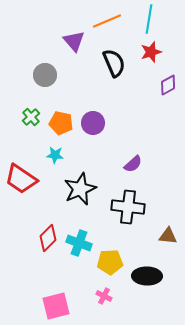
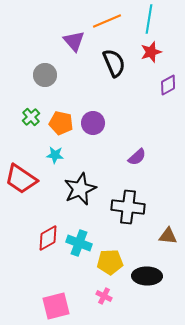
purple semicircle: moved 4 px right, 7 px up
red diamond: rotated 16 degrees clockwise
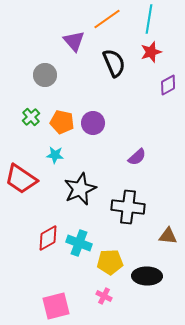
orange line: moved 2 px up; rotated 12 degrees counterclockwise
orange pentagon: moved 1 px right, 1 px up
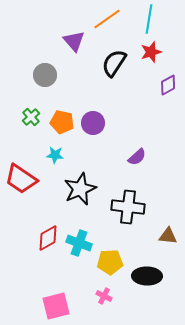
black semicircle: rotated 124 degrees counterclockwise
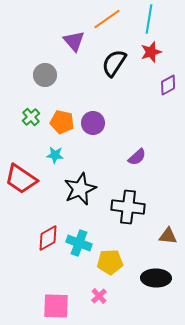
black ellipse: moved 9 px right, 2 px down
pink cross: moved 5 px left; rotated 21 degrees clockwise
pink square: rotated 16 degrees clockwise
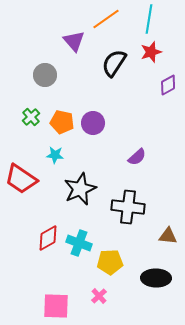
orange line: moved 1 px left
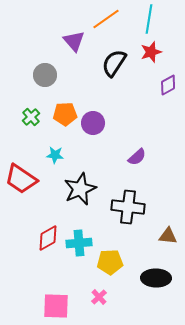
orange pentagon: moved 3 px right, 8 px up; rotated 15 degrees counterclockwise
cyan cross: rotated 25 degrees counterclockwise
pink cross: moved 1 px down
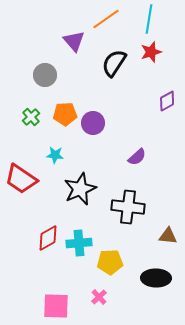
purple diamond: moved 1 px left, 16 px down
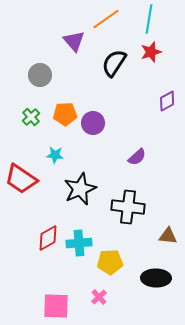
gray circle: moved 5 px left
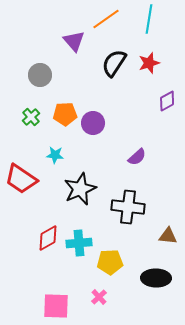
red star: moved 2 px left, 11 px down
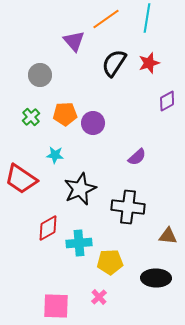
cyan line: moved 2 px left, 1 px up
red diamond: moved 10 px up
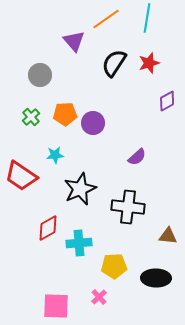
cyan star: rotated 12 degrees counterclockwise
red trapezoid: moved 3 px up
yellow pentagon: moved 4 px right, 4 px down
